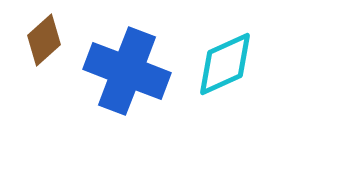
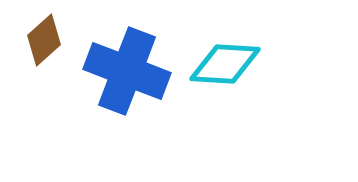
cyan diamond: rotated 28 degrees clockwise
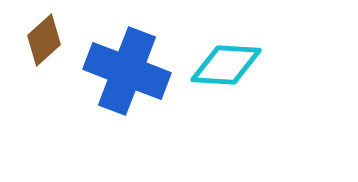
cyan diamond: moved 1 px right, 1 px down
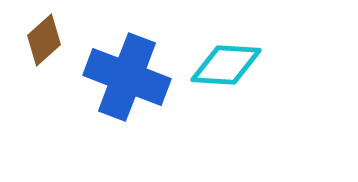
blue cross: moved 6 px down
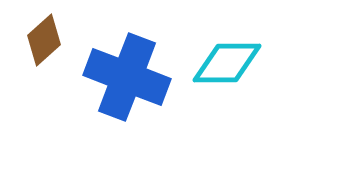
cyan diamond: moved 1 px right, 2 px up; rotated 4 degrees counterclockwise
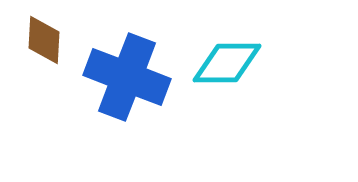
brown diamond: rotated 45 degrees counterclockwise
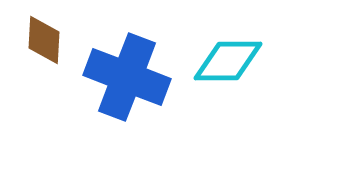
cyan diamond: moved 1 px right, 2 px up
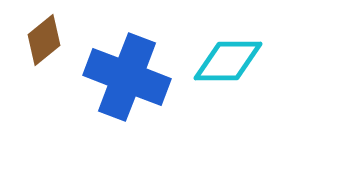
brown diamond: rotated 48 degrees clockwise
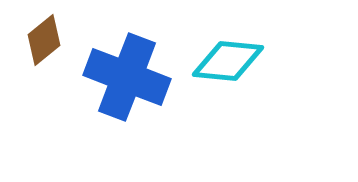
cyan diamond: rotated 6 degrees clockwise
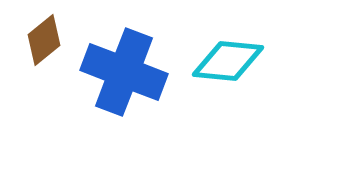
blue cross: moved 3 px left, 5 px up
